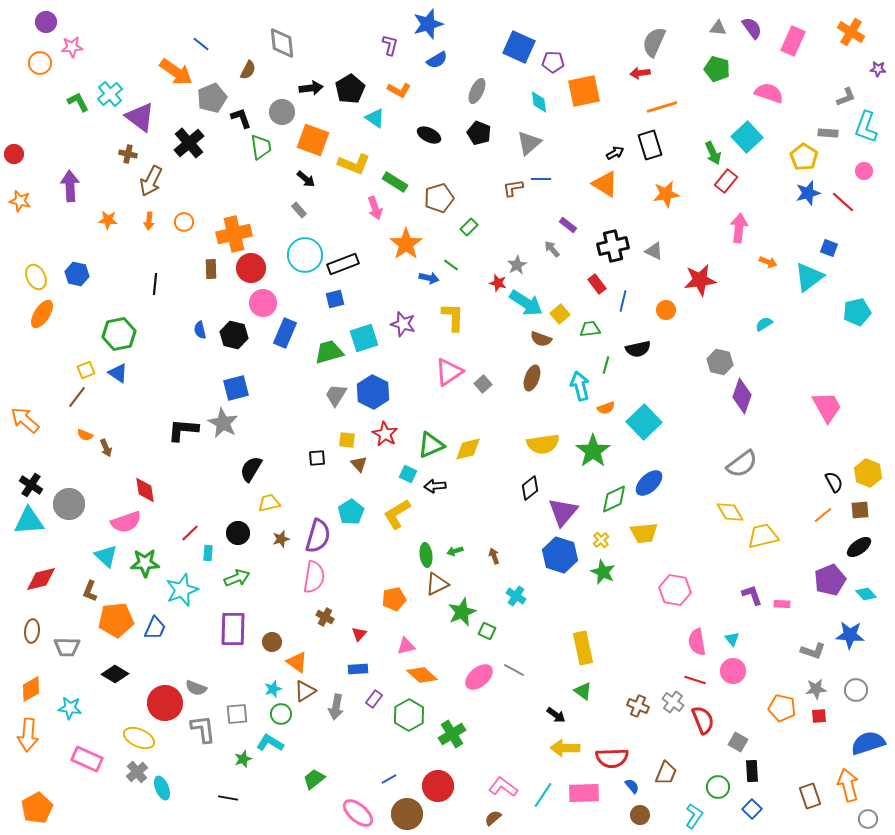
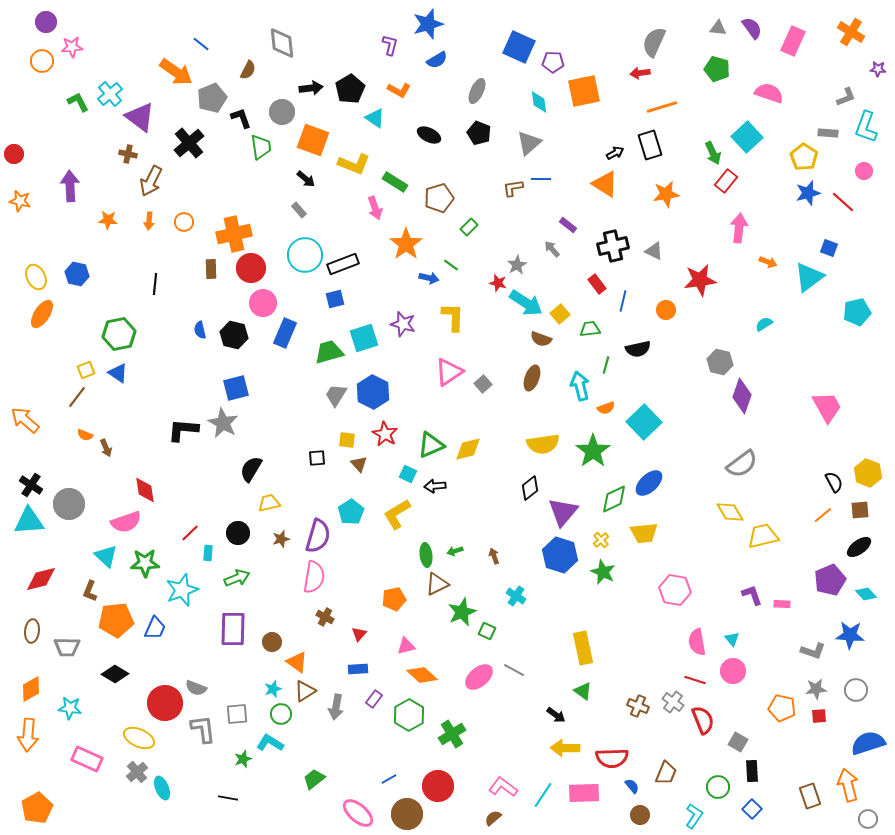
orange circle at (40, 63): moved 2 px right, 2 px up
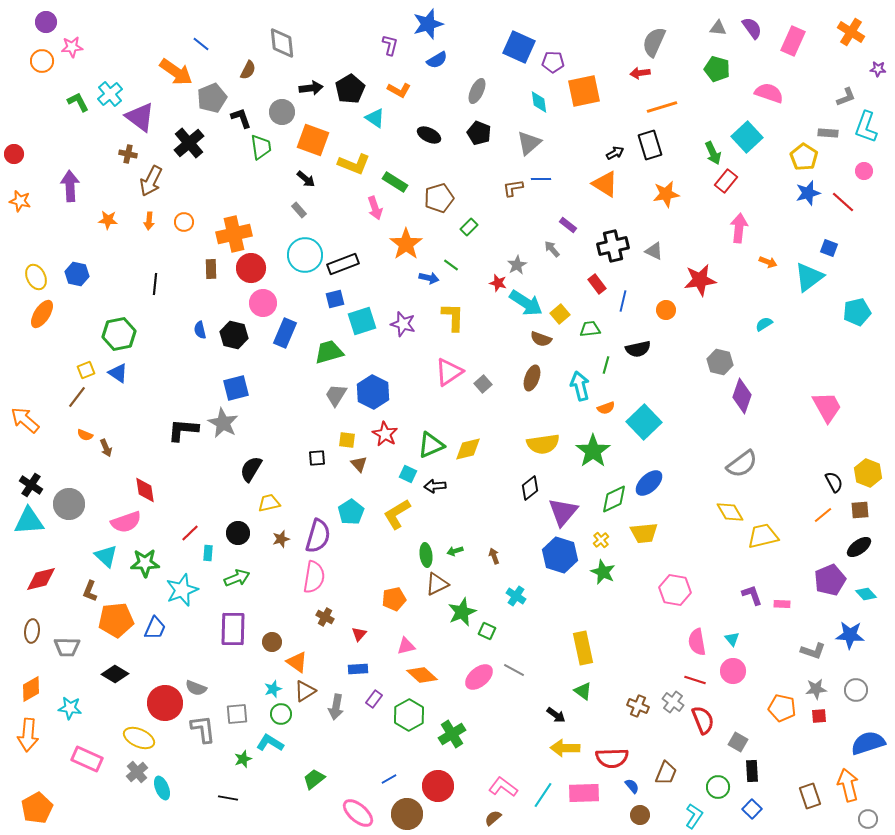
cyan square at (364, 338): moved 2 px left, 17 px up
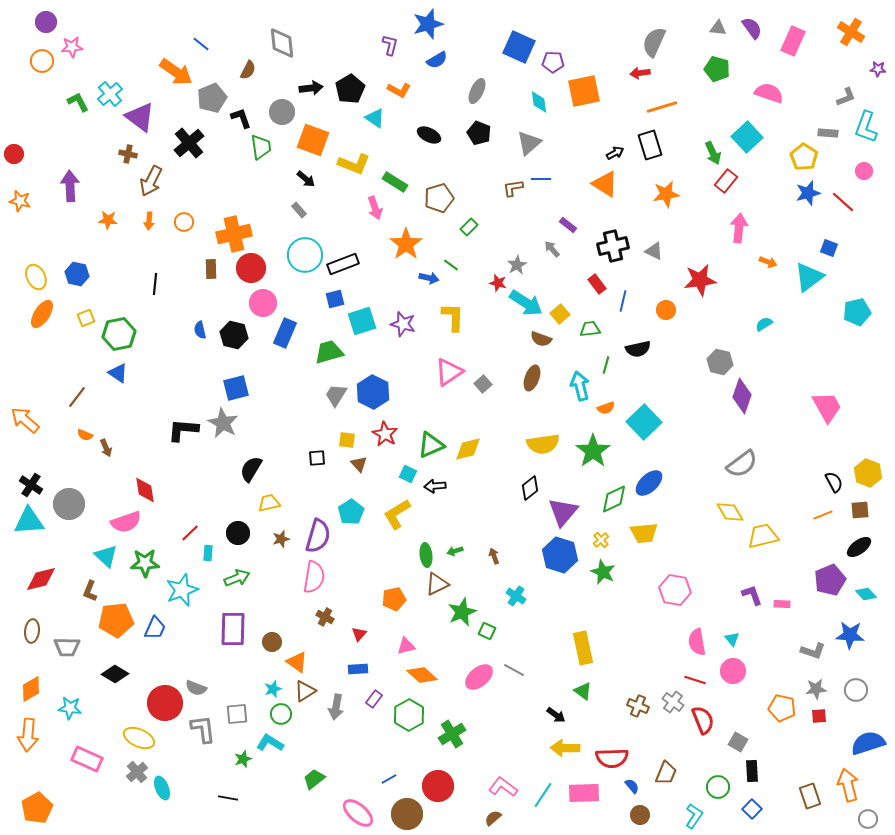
yellow square at (86, 370): moved 52 px up
orange line at (823, 515): rotated 18 degrees clockwise
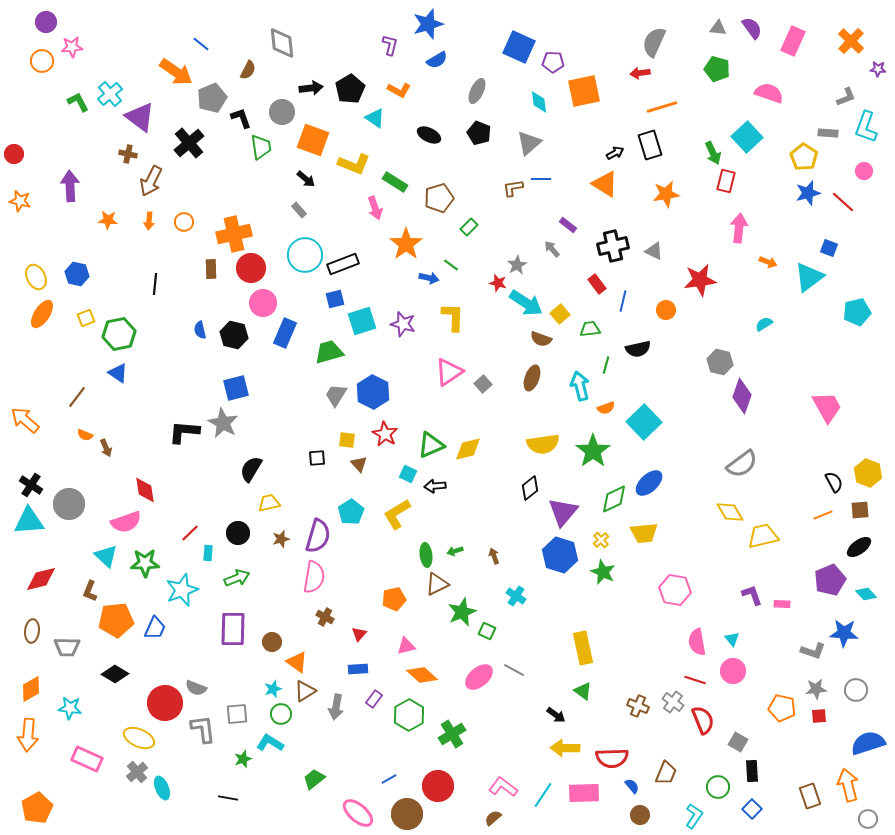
orange cross at (851, 32): moved 9 px down; rotated 12 degrees clockwise
red rectangle at (726, 181): rotated 25 degrees counterclockwise
black L-shape at (183, 430): moved 1 px right, 2 px down
blue star at (850, 635): moved 6 px left, 2 px up
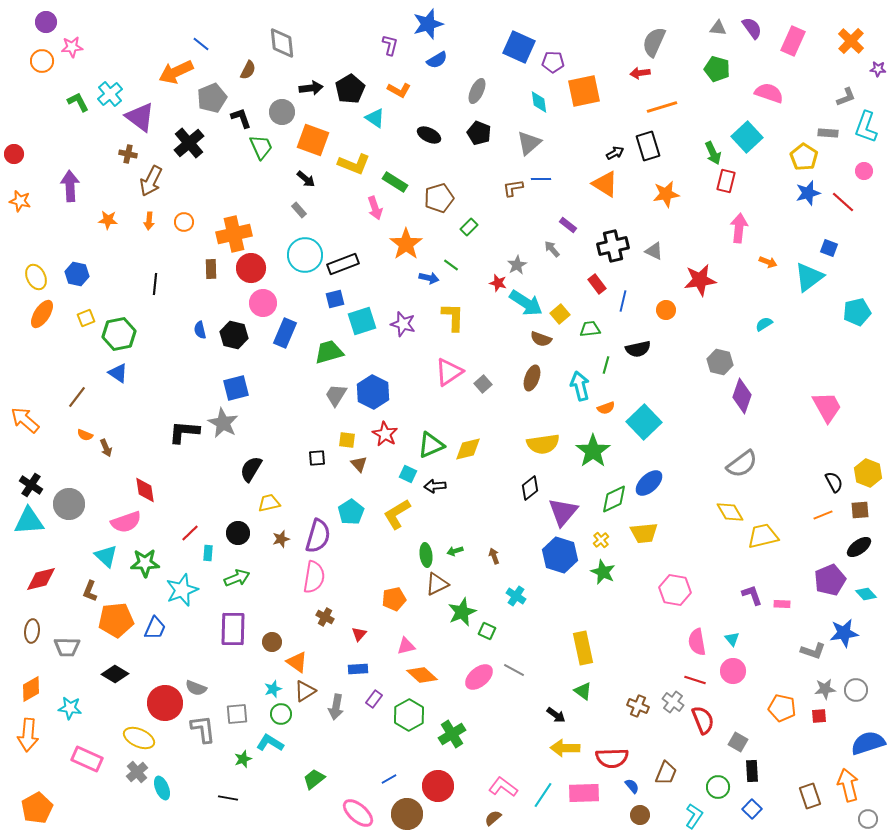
orange arrow at (176, 72): rotated 120 degrees clockwise
black rectangle at (650, 145): moved 2 px left, 1 px down
green trapezoid at (261, 147): rotated 16 degrees counterclockwise
blue star at (844, 633): rotated 12 degrees counterclockwise
gray star at (816, 689): moved 9 px right
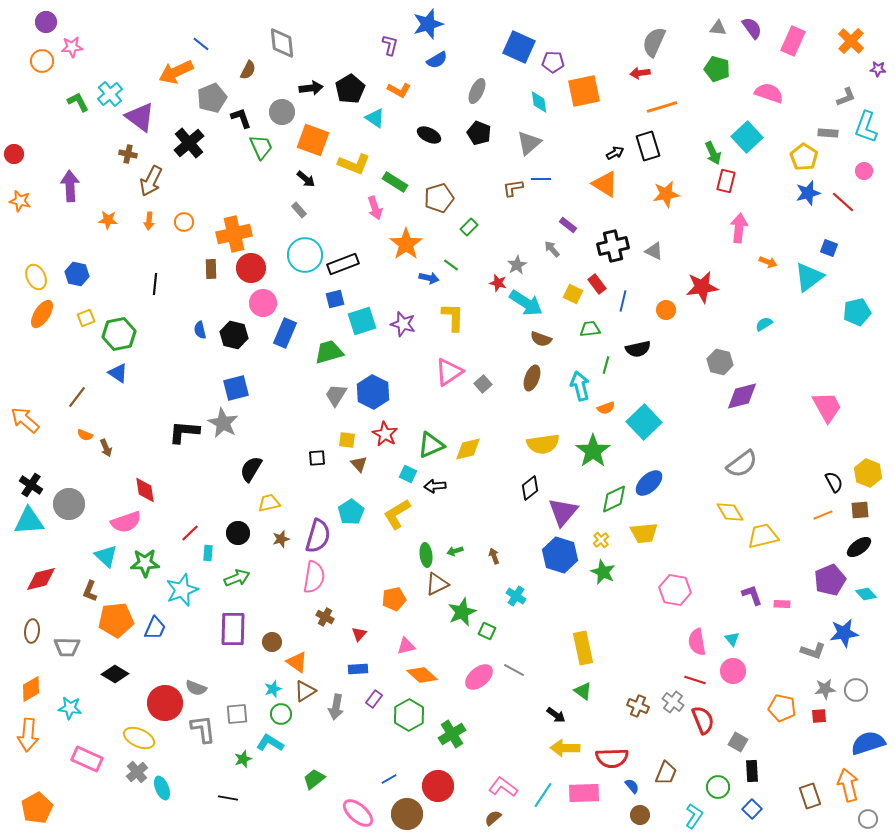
red star at (700, 280): moved 2 px right, 7 px down
yellow square at (560, 314): moved 13 px right, 20 px up; rotated 24 degrees counterclockwise
purple diamond at (742, 396): rotated 56 degrees clockwise
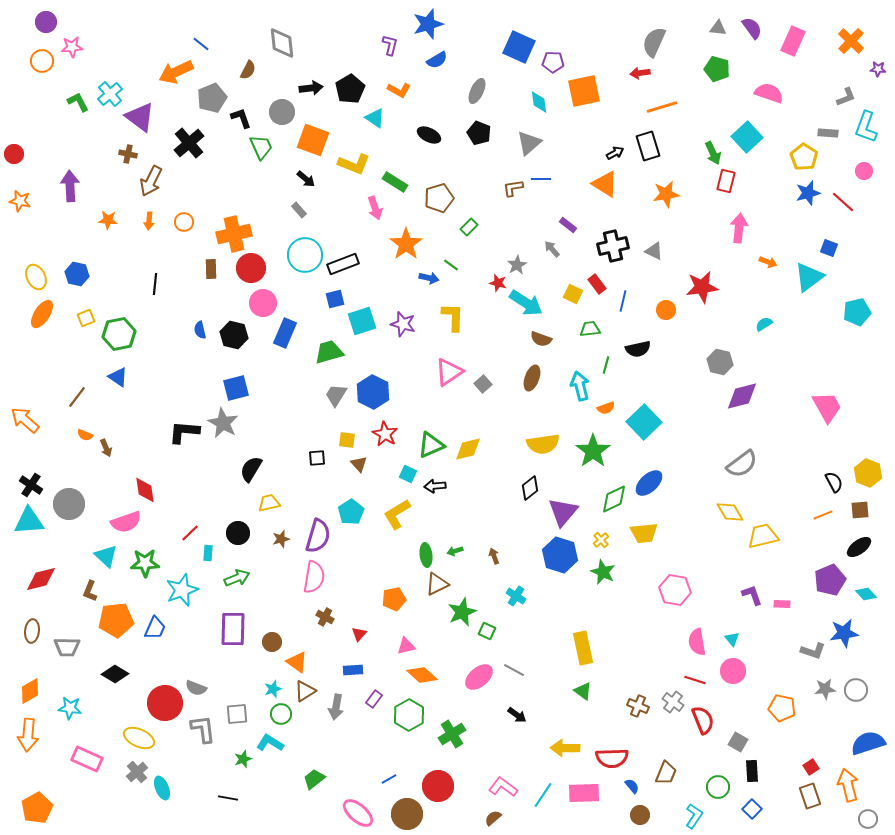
blue triangle at (118, 373): moved 4 px down
blue rectangle at (358, 669): moved 5 px left, 1 px down
orange diamond at (31, 689): moved 1 px left, 2 px down
black arrow at (556, 715): moved 39 px left
red square at (819, 716): moved 8 px left, 51 px down; rotated 28 degrees counterclockwise
